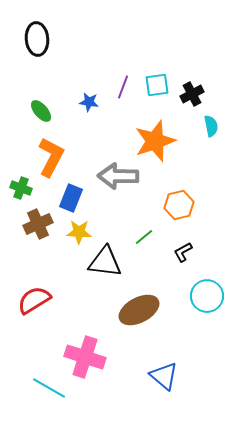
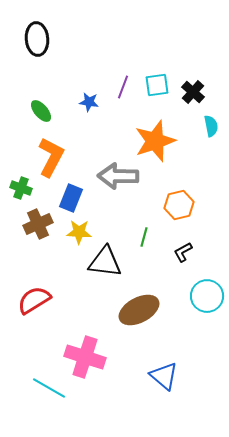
black cross: moved 1 px right, 2 px up; rotated 20 degrees counterclockwise
green line: rotated 36 degrees counterclockwise
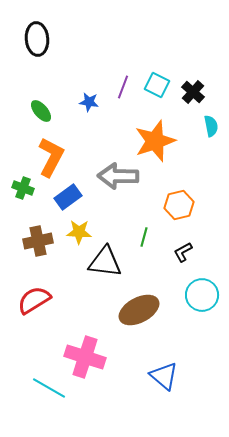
cyan square: rotated 35 degrees clockwise
green cross: moved 2 px right
blue rectangle: moved 3 px left, 1 px up; rotated 32 degrees clockwise
brown cross: moved 17 px down; rotated 12 degrees clockwise
cyan circle: moved 5 px left, 1 px up
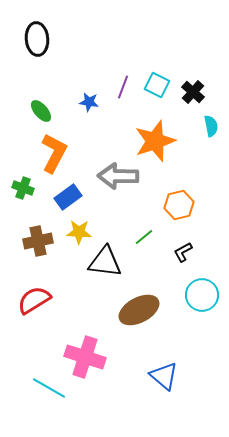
orange L-shape: moved 3 px right, 4 px up
green line: rotated 36 degrees clockwise
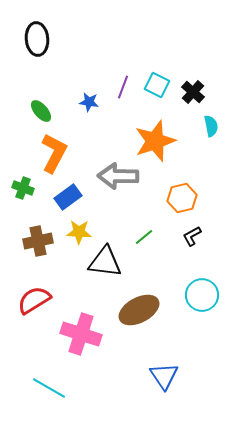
orange hexagon: moved 3 px right, 7 px up
black L-shape: moved 9 px right, 16 px up
pink cross: moved 4 px left, 23 px up
blue triangle: rotated 16 degrees clockwise
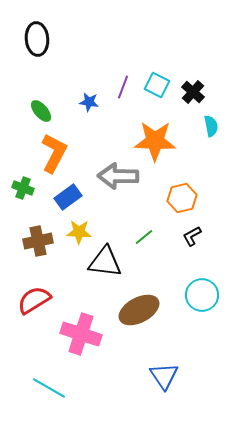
orange star: rotated 21 degrees clockwise
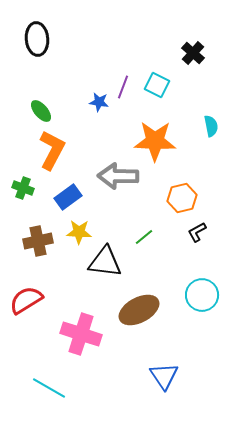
black cross: moved 39 px up
blue star: moved 10 px right
orange L-shape: moved 2 px left, 3 px up
black L-shape: moved 5 px right, 4 px up
red semicircle: moved 8 px left
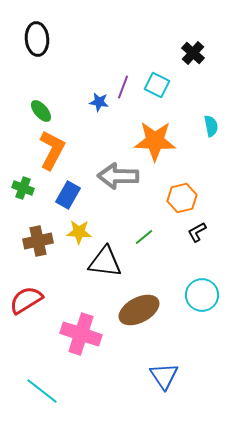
blue rectangle: moved 2 px up; rotated 24 degrees counterclockwise
cyan line: moved 7 px left, 3 px down; rotated 8 degrees clockwise
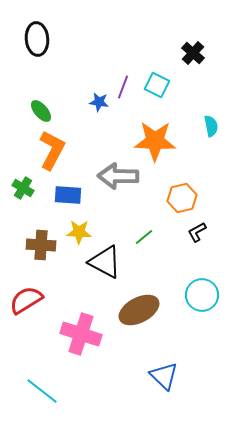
green cross: rotated 10 degrees clockwise
blue rectangle: rotated 64 degrees clockwise
brown cross: moved 3 px right, 4 px down; rotated 16 degrees clockwise
black triangle: rotated 21 degrees clockwise
blue triangle: rotated 12 degrees counterclockwise
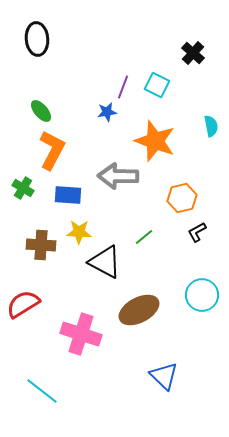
blue star: moved 8 px right, 10 px down; rotated 18 degrees counterclockwise
orange star: rotated 18 degrees clockwise
red semicircle: moved 3 px left, 4 px down
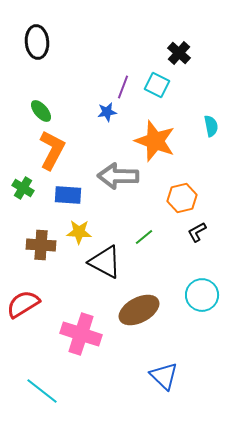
black ellipse: moved 3 px down
black cross: moved 14 px left
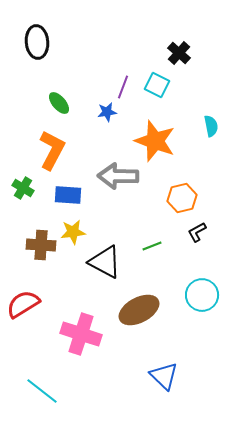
green ellipse: moved 18 px right, 8 px up
yellow star: moved 6 px left; rotated 10 degrees counterclockwise
green line: moved 8 px right, 9 px down; rotated 18 degrees clockwise
